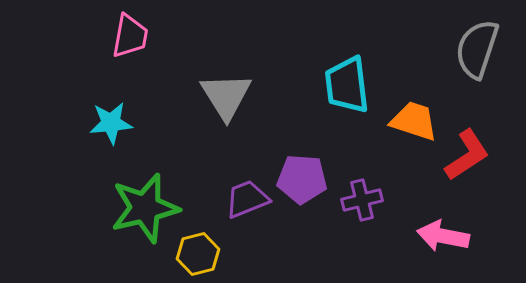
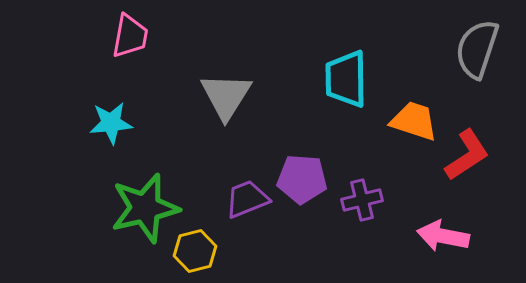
cyan trapezoid: moved 1 px left, 6 px up; rotated 6 degrees clockwise
gray triangle: rotated 4 degrees clockwise
yellow hexagon: moved 3 px left, 3 px up
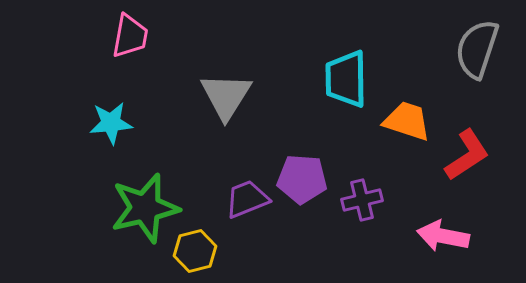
orange trapezoid: moved 7 px left
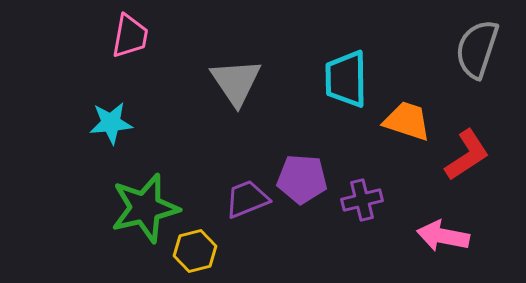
gray triangle: moved 10 px right, 14 px up; rotated 6 degrees counterclockwise
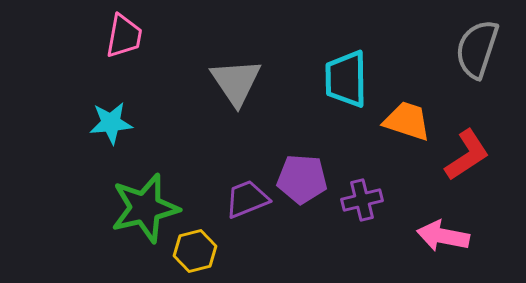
pink trapezoid: moved 6 px left
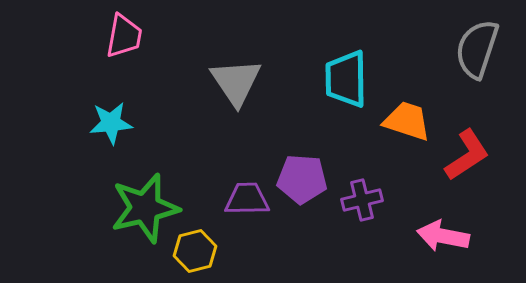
purple trapezoid: rotated 21 degrees clockwise
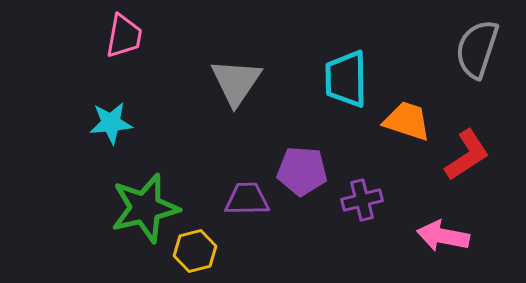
gray triangle: rotated 8 degrees clockwise
purple pentagon: moved 8 px up
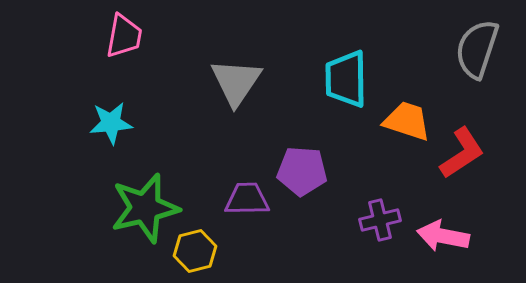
red L-shape: moved 5 px left, 2 px up
purple cross: moved 18 px right, 20 px down
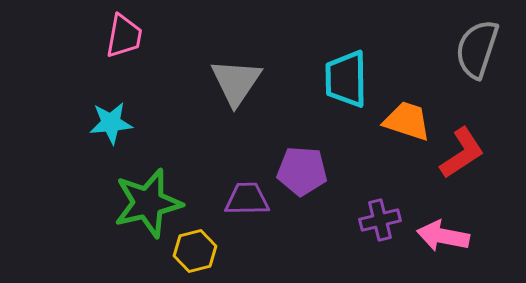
green star: moved 3 px right, 5 px up
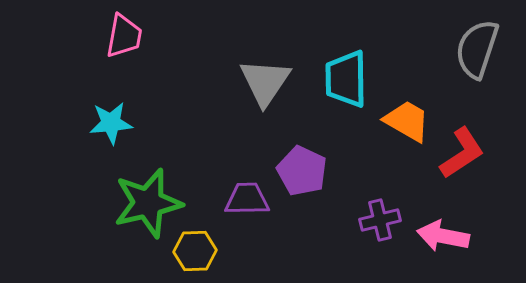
gray triangle: moved 29 px right
orange trapezoid: rotated 12 degrees clockwise
purple pentagon: rotated 21 degrees clockwise
yellow hexagon: rotated 12 degrees clockwise
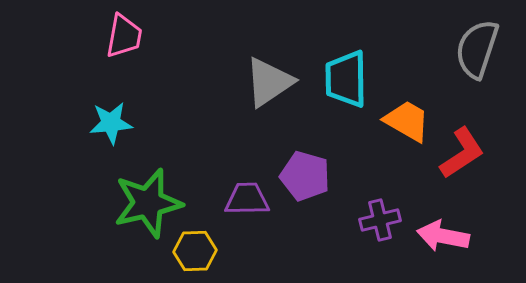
gray triangle: moved 4 px right; rotated 22 degrees clockwise
purple pentagon: moved 3 px right, 5 px down; rotated 9 degrees counterclockwise
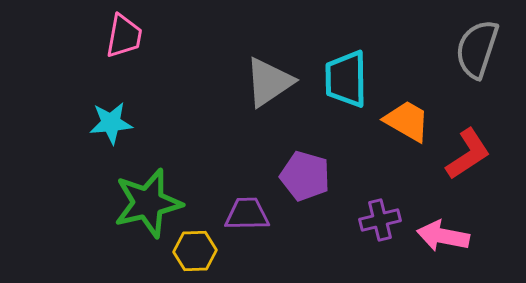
red L-shape: moved 6 px right, 1 px down
purple trapezoid: moved 15 px down
